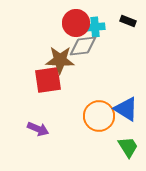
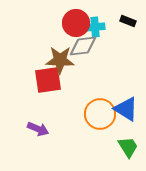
orange circle: moved 1 px right, 2 px up
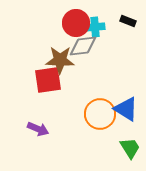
green trapezoid: moved 2 px right, 1 px down
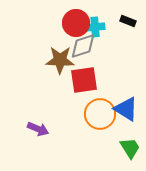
gray diamond: rotated 12 degrees counterclockwise
red square: moved 36 px right
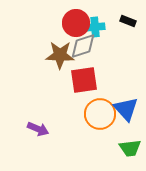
brown star: moved 5 px up
blue triangle: rotated 16 degrees clockwise
green trapezoid: rotated 115 degrees clockwise
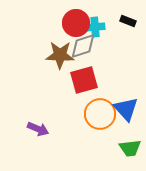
red square: rotated 8 degrees counterclockwise
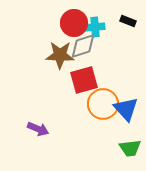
red circle: moved 2 px left
orange circle: moved 3 px right, 10 px up
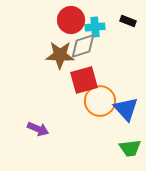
red circle: moved 3 px left, 3 px up
orange circle: moved 3 px left, 3 px up
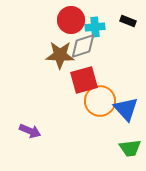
purple arrow: moved 8 px left, 2 px down
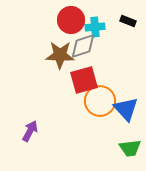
purple arrow: rotated 85 degrees counterclockwise
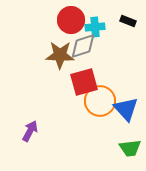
red square: moved 2 px down
